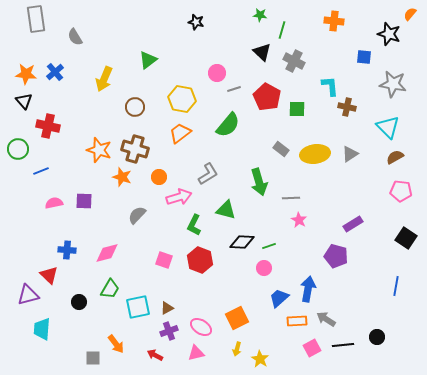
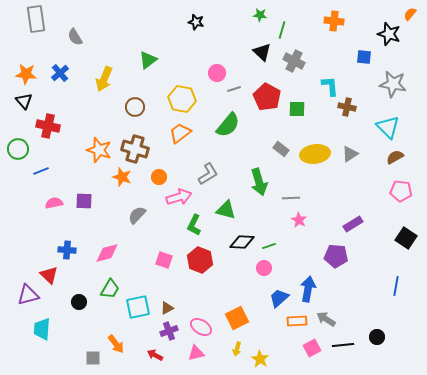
blue cross at (55, 72): moved 5 px right, 1 px down
purple pentagon at (336, 256): rotated 10 degrees counterclockwise
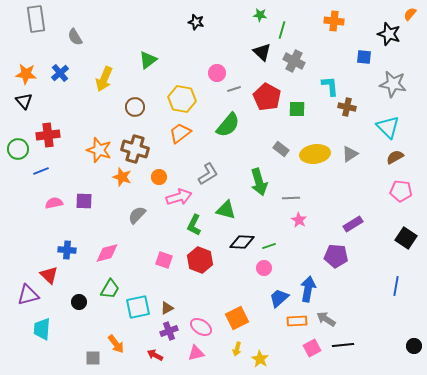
red cross at (48, 126): moved 9 px down; rotated 20 degrees counterclockwise
black circle at (377, 337): moved 37 px right, 9 px down
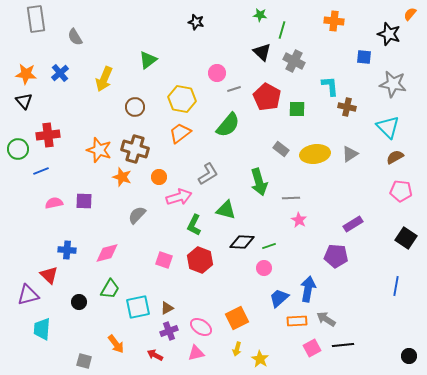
black circle at (414, 346): moved 5 px left, 10 px down
gray square at (93, 358): moved 9 px left, 3 px down; rotated 14 degrees clockwise
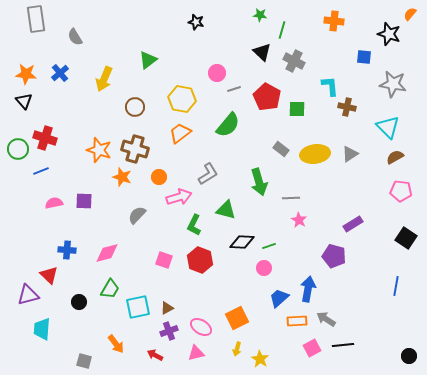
red cross at (48, 135): moved 3 px left, 3 px down; rotated 25 degrees clockwise
purple pentagon at (336, 256): moved 2 px left; rotated 10 degrees clockwise
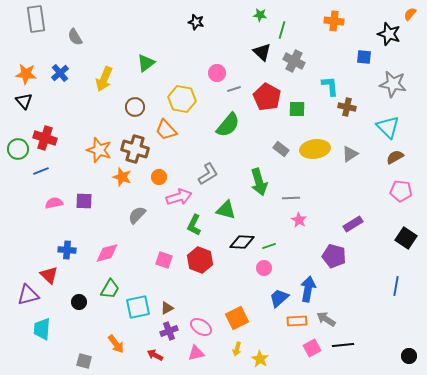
green triangle at (148, 60): moved 2 px left, 3 px down
orange trapezoid at (180, 133): moved 14 px left, 3 px up; rotated 95 degrees counterclockwise
yellow ellipse at (315, 154): moved 5 px up
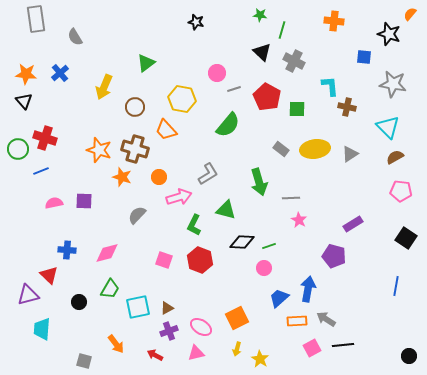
yellow arrow at (104, 79): moved 8 px down
